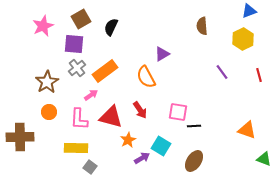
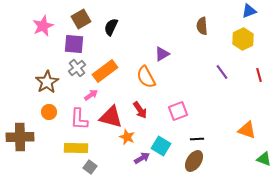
pink square: moved 1 px up; rotated 30 degrees counterclockwise
black line: moved 3 px right, 13 px down
orange star: moved 1 px left, 3 px up; rotated 21 degrees counterclockwise
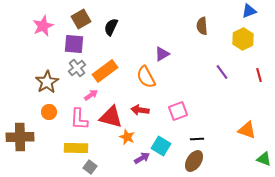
red arrow: rotated 132 degrees clockwise
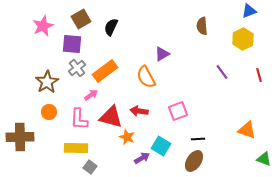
purple square: moved 2 px left
red arrow: moved 1 px left, 1 px down
black line: moved 1 px right
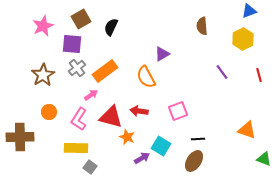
brown star: moved 4 px left, 7 px up
pink L-shape: rotated 30 degrees clockwise
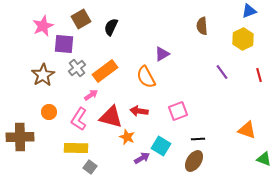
purple square: moved 8 px left
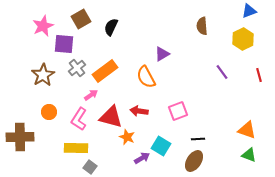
green triangle: moved 15 px left, 4 px up
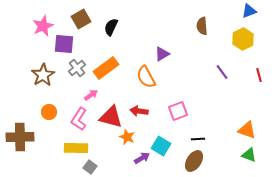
orange rectangle: moved 1 px right, 3 px up
